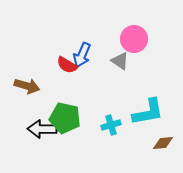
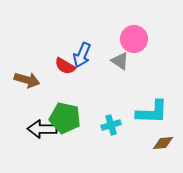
red semicircle: moved 2 px left, 1 px down
brown arrow: moved 6 px up
cyan L-shape: moved 4 px right; rotated 12 degrees clockwise
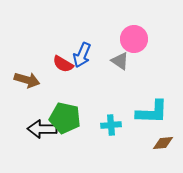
red semicircle: moved 2 px left, 2 px up
cyan cross: rotated 12 degrees clockwise
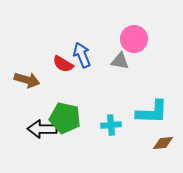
blue arrow: rotated 135 degrees clockwise
gray triangle: rotated 24 degrees counterclockwise
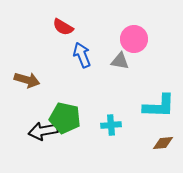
red semicircle: moved 37 px up
cyan L-shape: moved 7 px right, 6 px up
black arrow: moved 1 px right, 2 px down; rotated 12 degrees counterclockwise
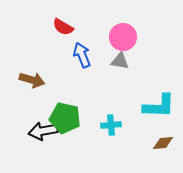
pink circle: moved 11 px left, 2 px up
brown arrow: moved 5 px right
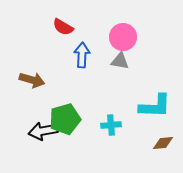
blue arrow: rotated 25 degrees clockwise
cyan L-shape: moved 4 px left
green pentagon: moved 1 px down; rotated 28 degrees counterclockwise
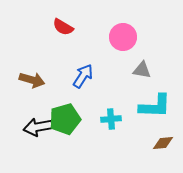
blue arrow: moved 1 px right, 21 px down; rotated 30 degrees clockwise
gray triangle: moved 22 px right, 9 px down
cyan cross: moved 6 px up
black arrow: moved 5 px left, 4 px up
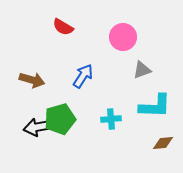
gray triangle: rotated 30 degrees counterclockwise
green pentagon: moved 5 px left
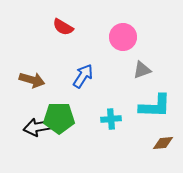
green pentagon: moved 1 px left, 1 px up; rotated 16 degrees clockwise
